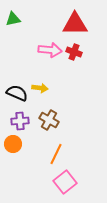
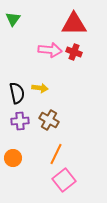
green triangle: rotated 42 degrees counterclockwise
red triangle: moved 1 px left
black semicircle: rotated 55 degrees clockwise
orange circle: moved 14 px down
pink square: moved 1 px left, 2 px up
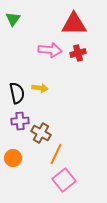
red cross: moved 4 px right, 1 px down; rotated 35 degrees counterclockwise
brown cross: moved 8 px left, 13 px down
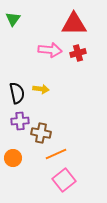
yellow arrow: moved 1 px right, 1 px down
brown cross: rotated 18 degrees counterclockwise
orange line: rotated 40 degrees clockwise
